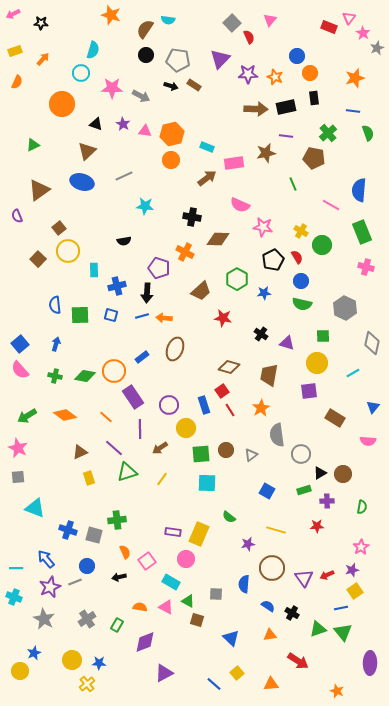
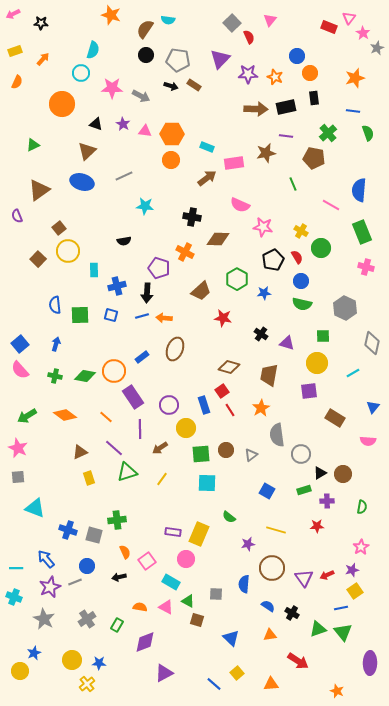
orange hexagon at (172, 134): rotated 15 degrees clockwise
green circle at (322, 245): moved 1 px left, 3 px down
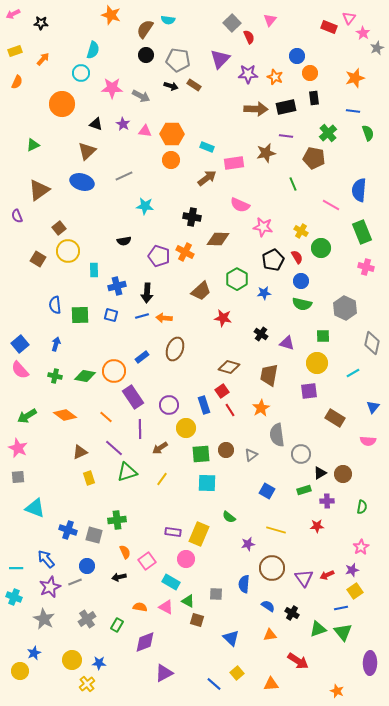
brown square at (38, 259): rotated 14 degrees counterclockwise
purple pentagon at (159, 268): moved 12 px up
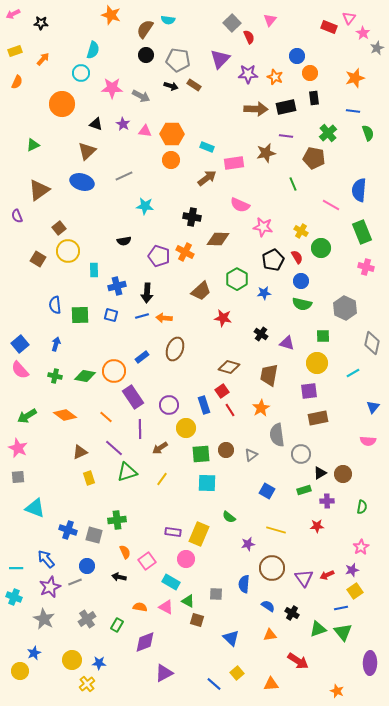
brown rectangle at (335, 418): moved 17 px left; rotated 42 degrees counterclockwise
black arrow at (119, 577): rotated 24 degrees clockwise
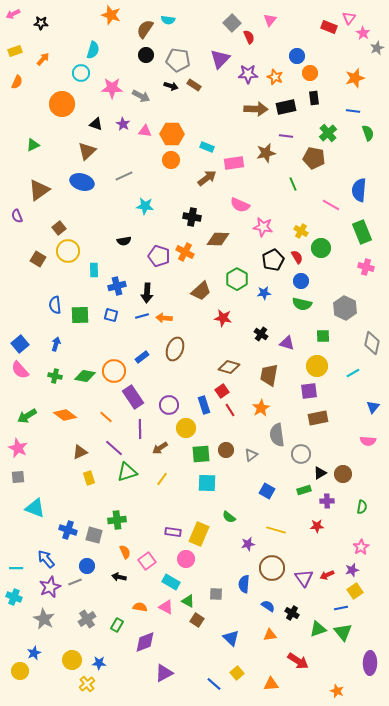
yellow circle at (317, 363): moved 3 px down
brown square at (197, 620): rotated 16 degrees clockwise
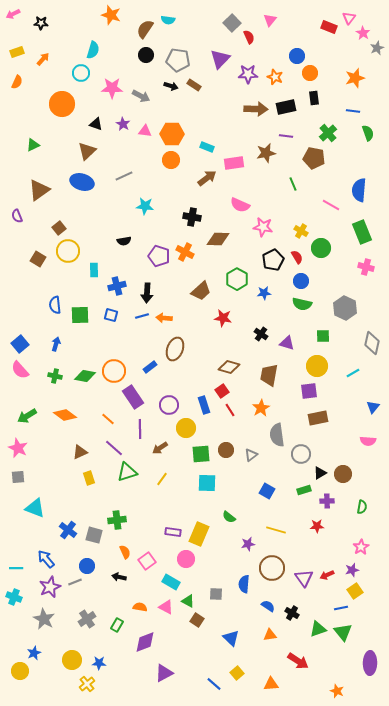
yellow rectangle at (15, 51): moved 2 px right, 1 px down
blue rectangle at (142, 357): moved 8 px right, 10 px down
orange line at (106, 417): moved 2 px right, 2 px down
blue cross at (68, 530): rotated 18 degrees clockwise
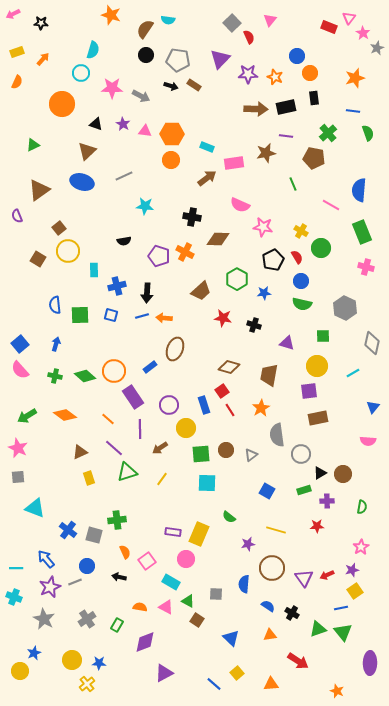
black cross at (261, 334): moved 7 px left, 9 px up; rotated 16 degrees counterclockwise
green diamond at (85, 376): rotated 30 degrees clockwise
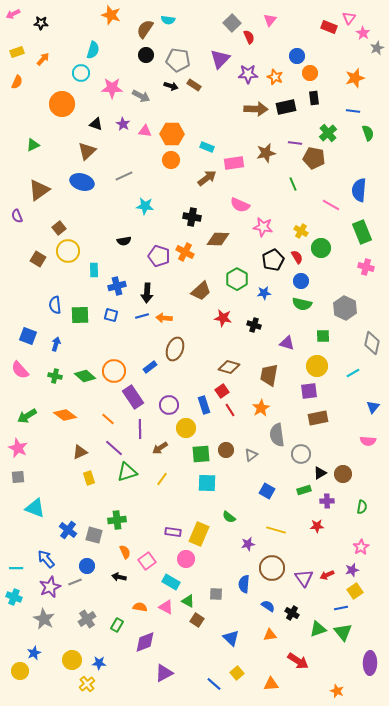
purple line at (286, 136): moved 9 px right, 7 px down
blue square at (20, 344): moved 8 px right, 8 px up; rotated 30 degrees counterclockwise
